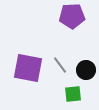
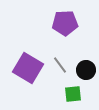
purple pentagon: moved 7 px left, 7 px down
purple square: rotated 20 degrees clockwise
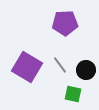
purple square: moved 1 px left, 1 px up
green square: rotated 18 degrees clockwise
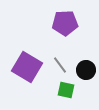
green square: moved 7 px left, 4 px up
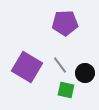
black circle: moved 1 px left, 3 px down
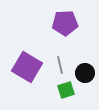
gray line: rotated 24 degrees clockwise
green square: rotated 30 degrees counterclockwise
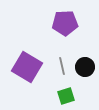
gray line: moved 2 px right, 1 px down
black circle: moved 6 px up
green square: moved 6 px down
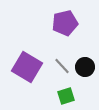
purple pentagon: rotated 10 degrees counterclockwise
gray line: rotated 30 degrees counterclockwise
